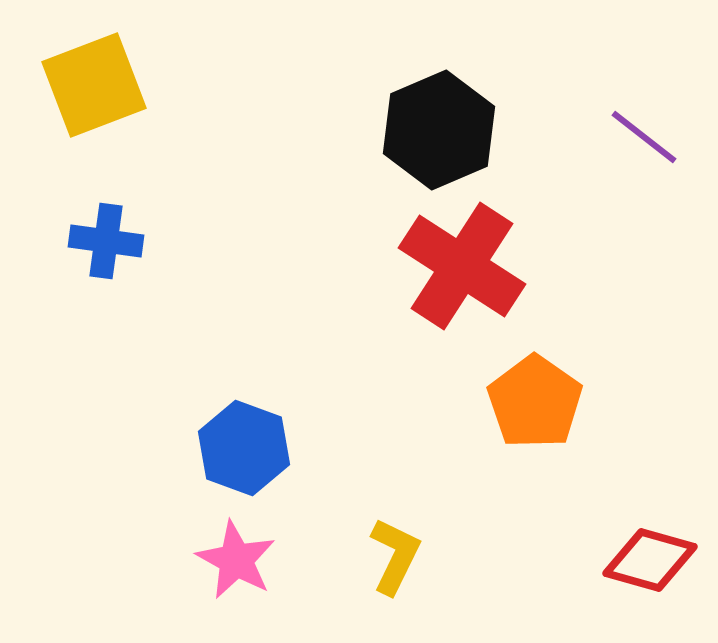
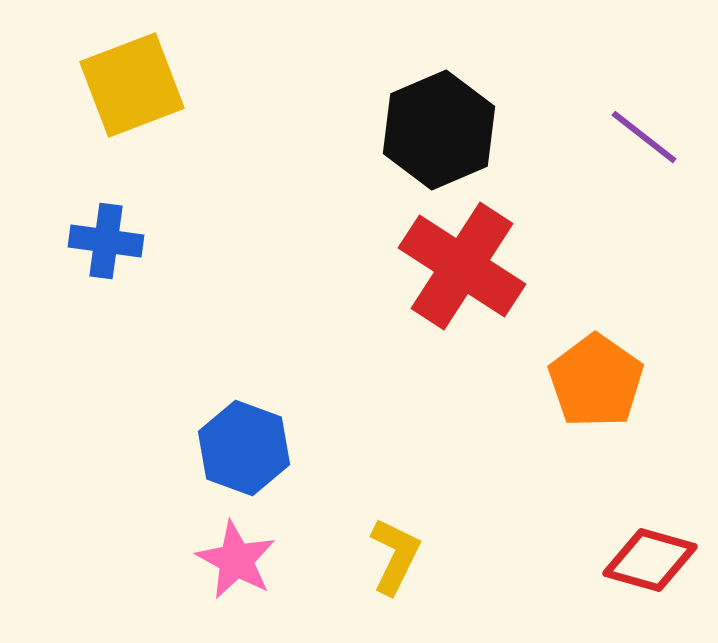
yellow square: moved 38 px right
orange pentagon: moved 61 px right, 21 px up
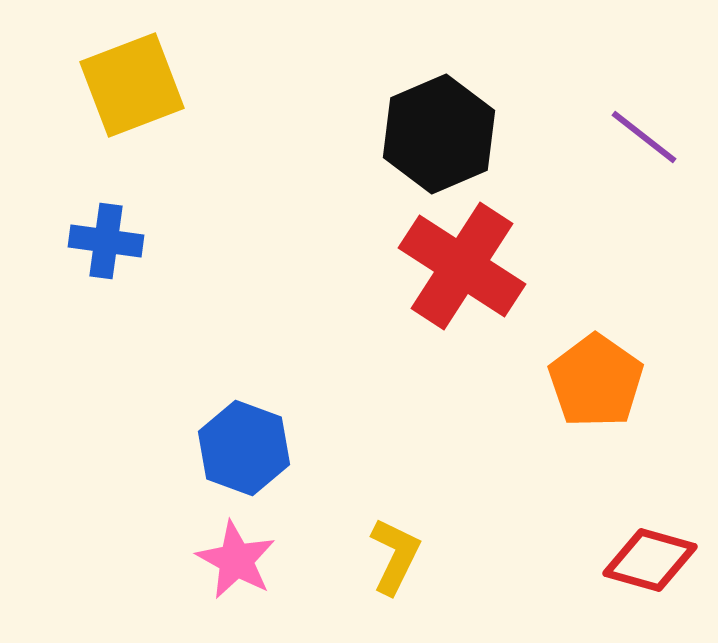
black hexagon: moved 4 px down
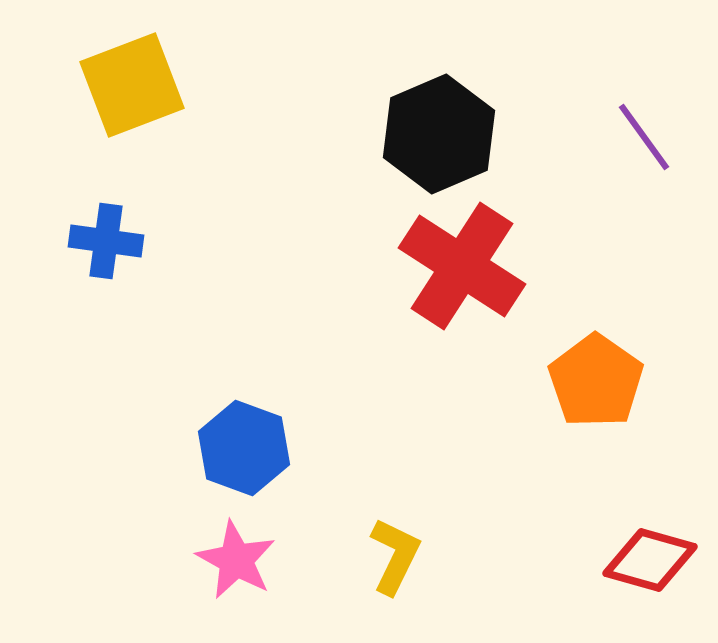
purple line: rotated 16 degrees clockwise
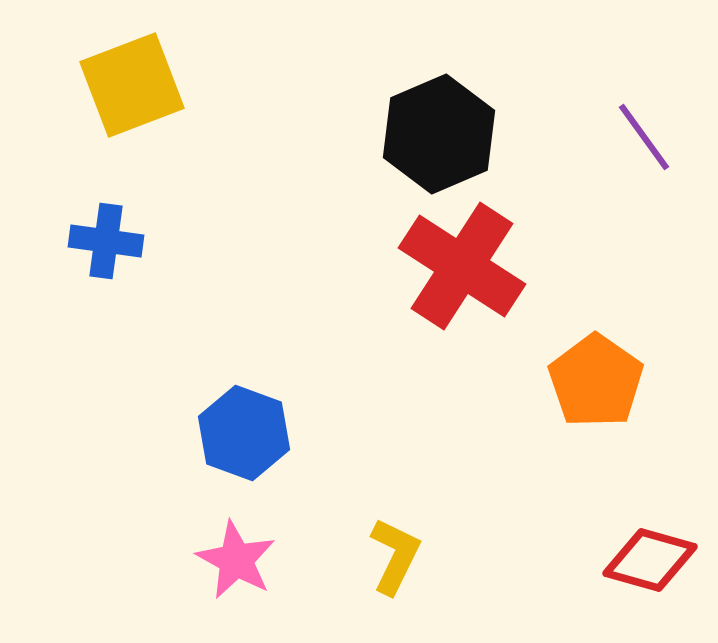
blue hexagon: moved 15 px up
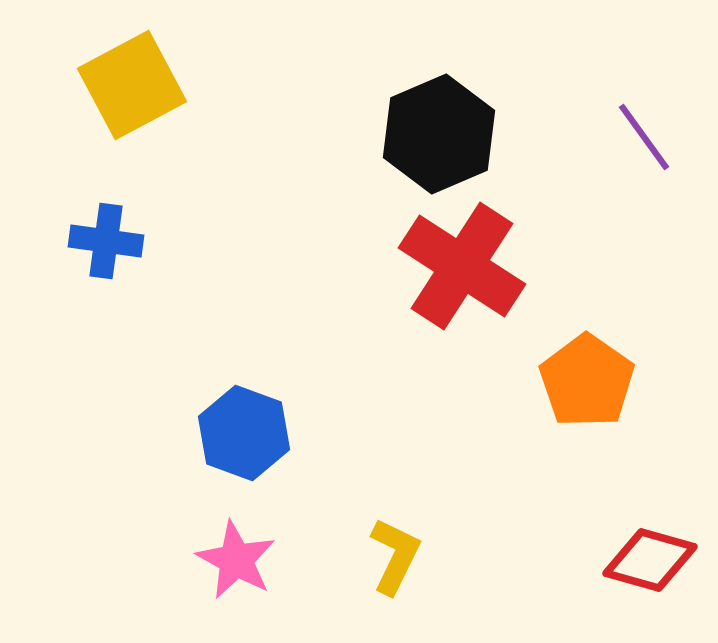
yellow square: rotated 7 degrees counterclockwise
orange pentagon: moved 9 px left
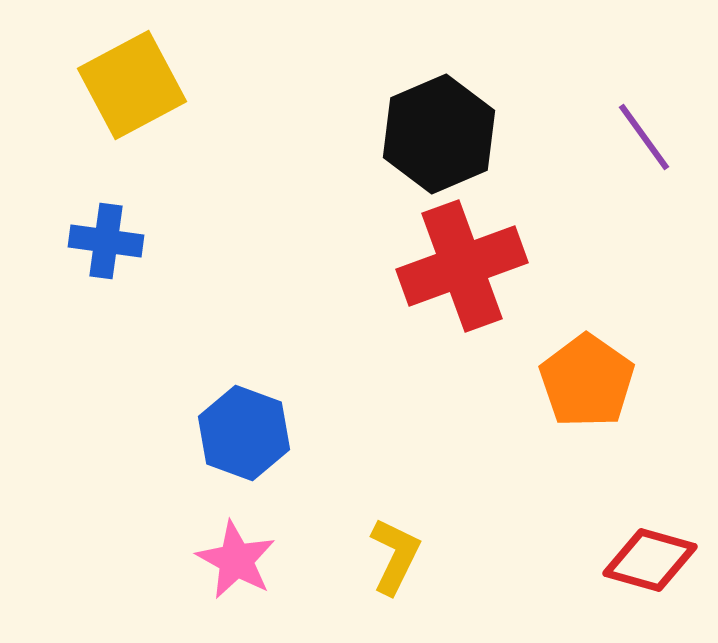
red cross: rotated 37 degrees clockwise
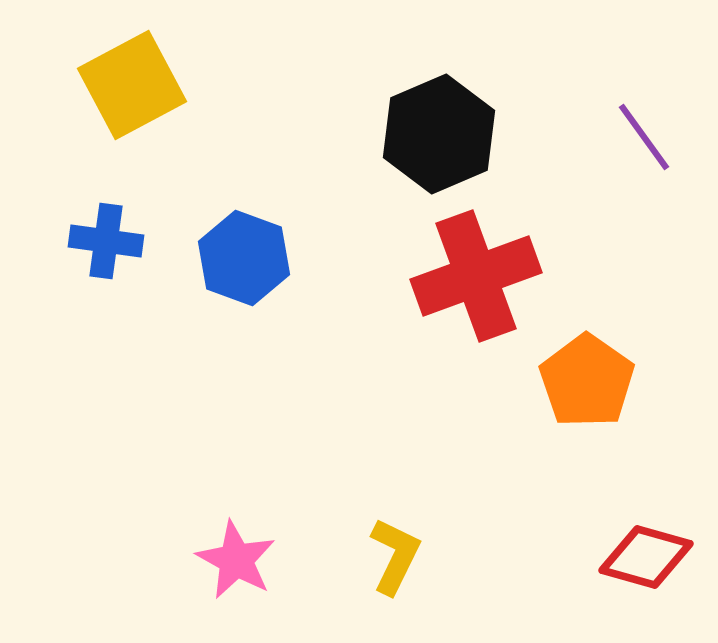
red cross: moved 14 px right, 10 px down
blue hexagon: moved 175 px up
red diamond: moved 4 px left, 3 px up
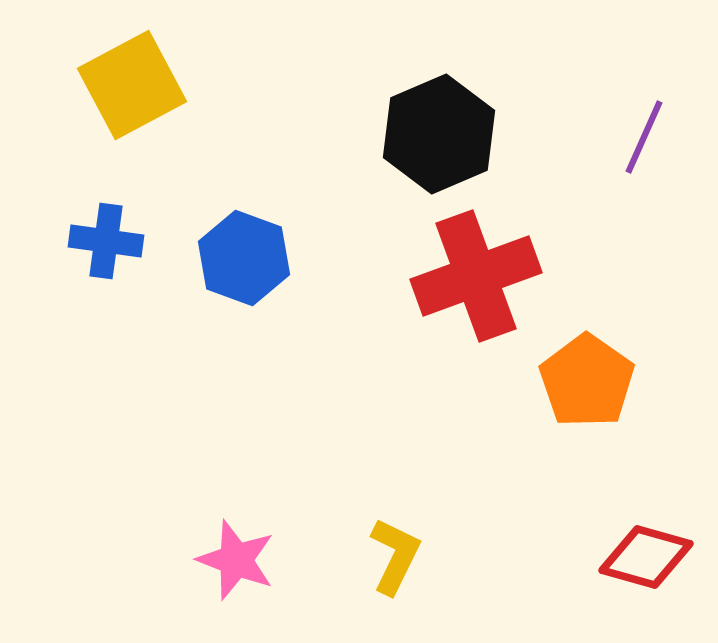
purple line: rotated 60 degrees clockwise
pink star: rotated 8 degrees counterclockwise
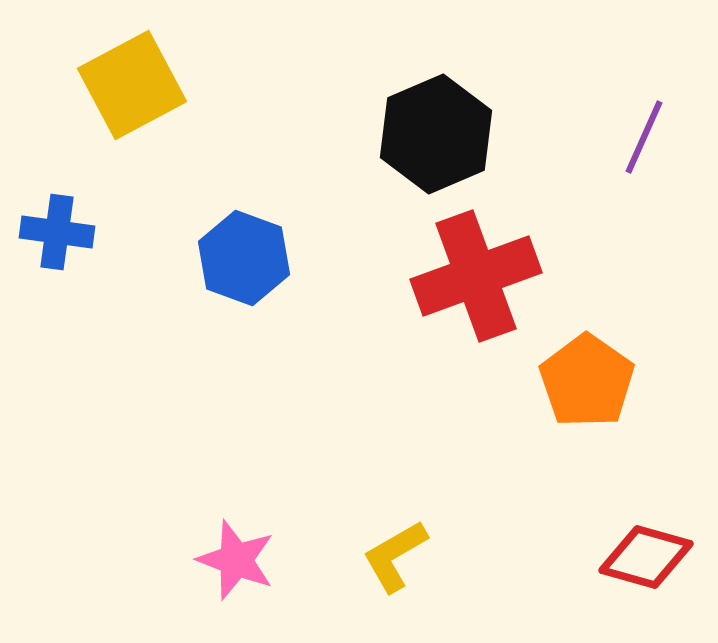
black hexagon: moved 3 px left
blue cross: moved 49 px left, 9 px up
yellow L-shape: rotated 146 degrees counterclockwise
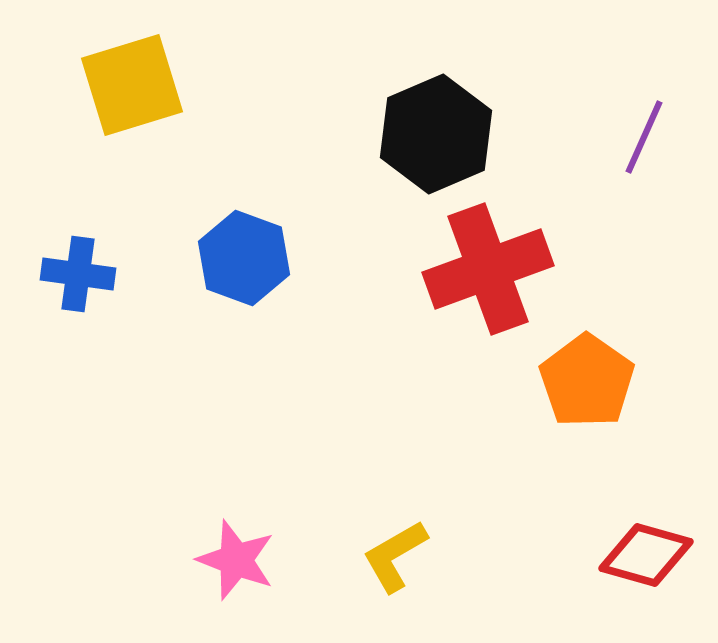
yellow square: rotated 11 degrees clockwise
blue cross: moved 21 px right, 42 px down
red cross: moved 12 px right, 7 px up
red diamond: moved 2 px up
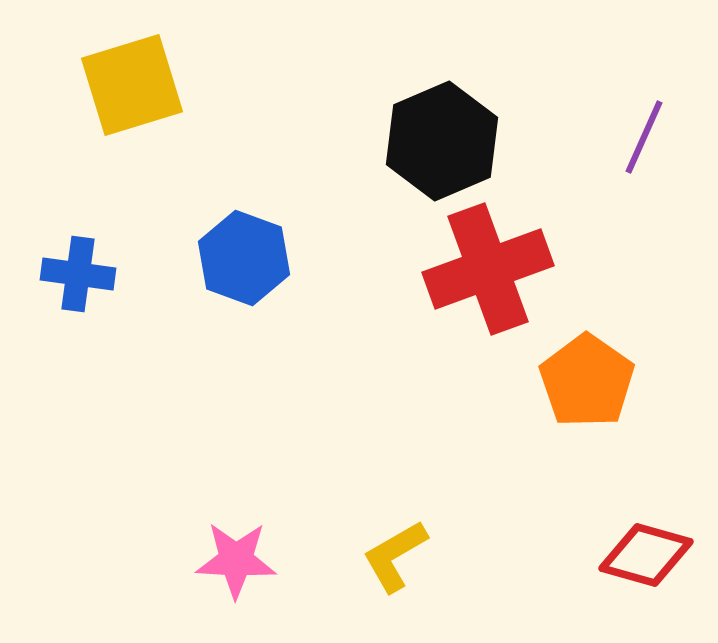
black hexagon: moved 6 px right, 7 px down
pink star: rotated 18 degrees counterclockwise
